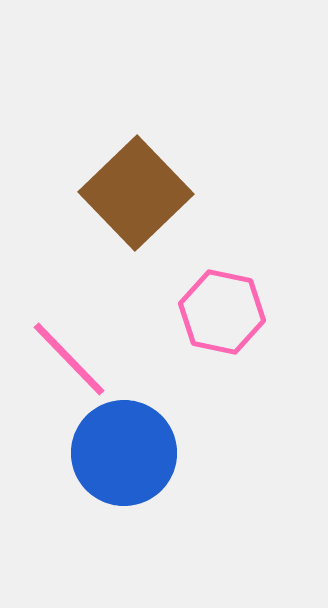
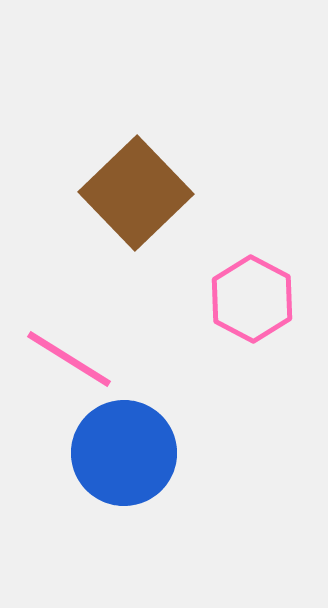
pink hexagon: moved 30 px right, 13 px up; rotated 16 degrees clockwise
pink line: rotated 14 degrees counterclockwise
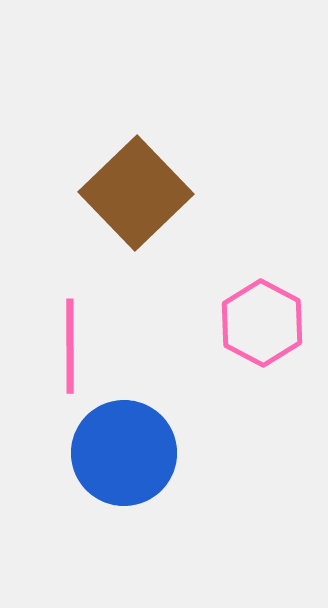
pink hexagon: moved 10 px right, 24 px down
pink line: moved 1 px right, 13 px up; rotated 58 degrees clockwise
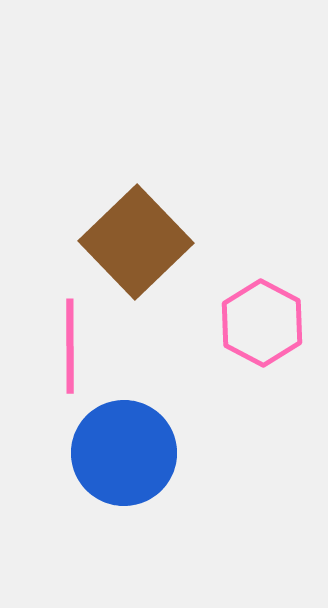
brown square: moved 49 px down
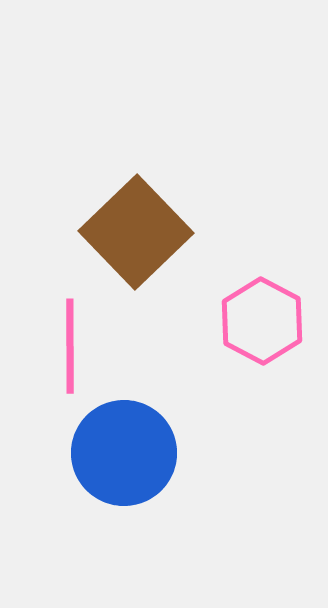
brown square: moved 10 px up
pink hexagon: moved 2 px up
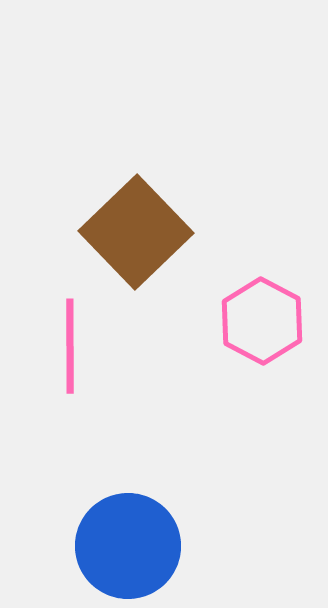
blue circle: moved 4 px right, 93 px down
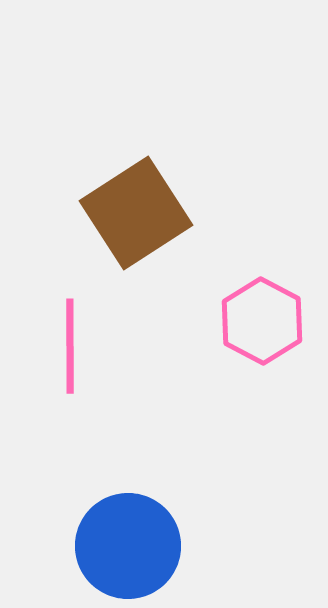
brown square: moved 19 px up; rotated 11 degrees clockwise
